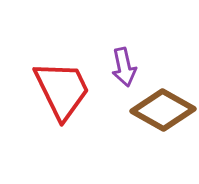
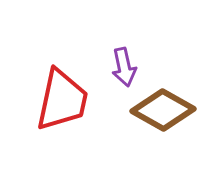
red trapezoid: moved 10 px down; rotated 38 degrees clockwise
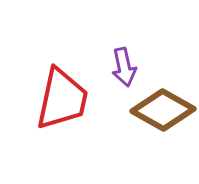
red trapezoid: moved 1 px up
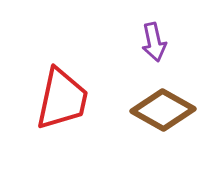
purple arrow: moved 30 px right, 25 px up
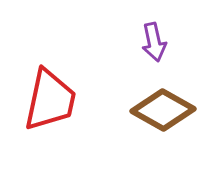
red trapezoid: moved 12 px left, 1 px down
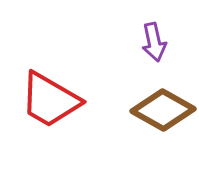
red trapezoid: rotated 108 degrees clockwise
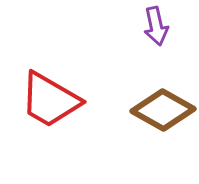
purple arrow: moved 2 px right, 16 px up
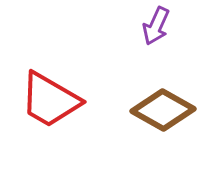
purple arrow: rotated 36 degrees clockwise
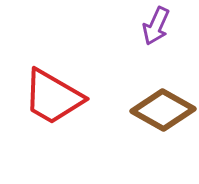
red trapezoid: moved 3 px right, 3 px up
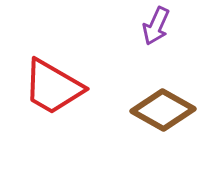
red trapezoid: moved 10 px up
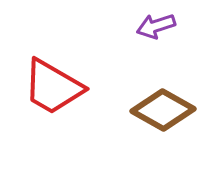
purple arrow: rotated 48 degrees clockwise
